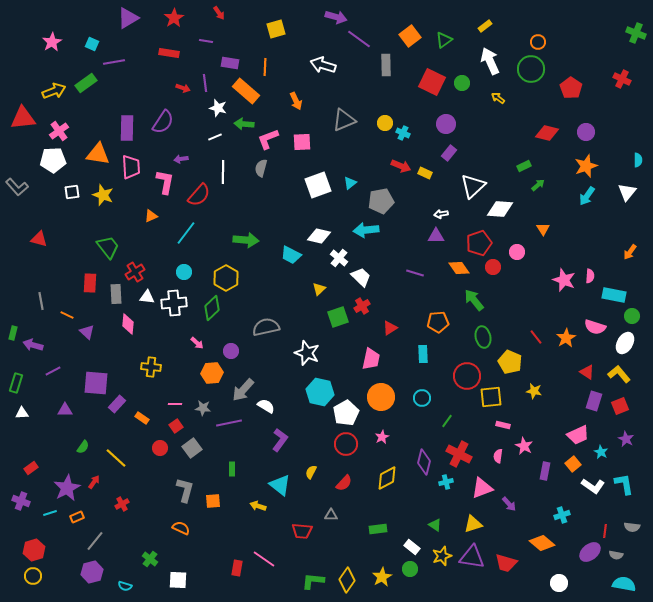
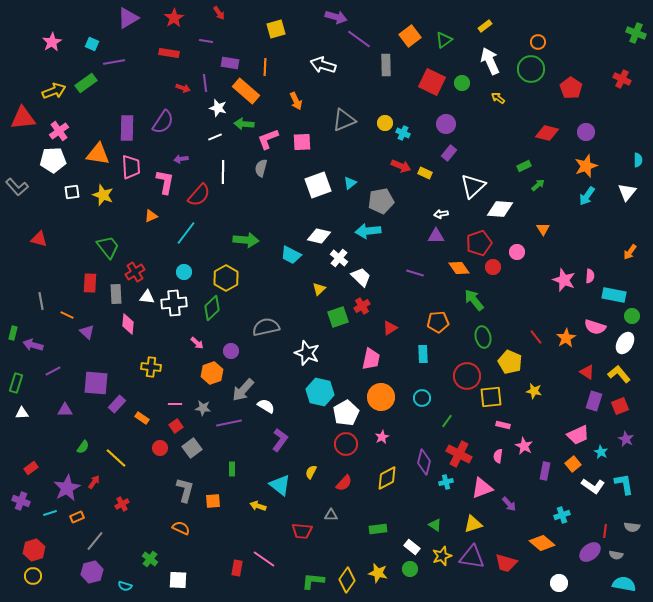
cyan arrow at (366, 230): moved 2 px right, 1 px down
orange hexagon at (212, 373): rotated 15 degrees counterclockwise
yellow star at (382, 577): moved 4 px left, 4 px up; rotated 30 degrees counterclockwise
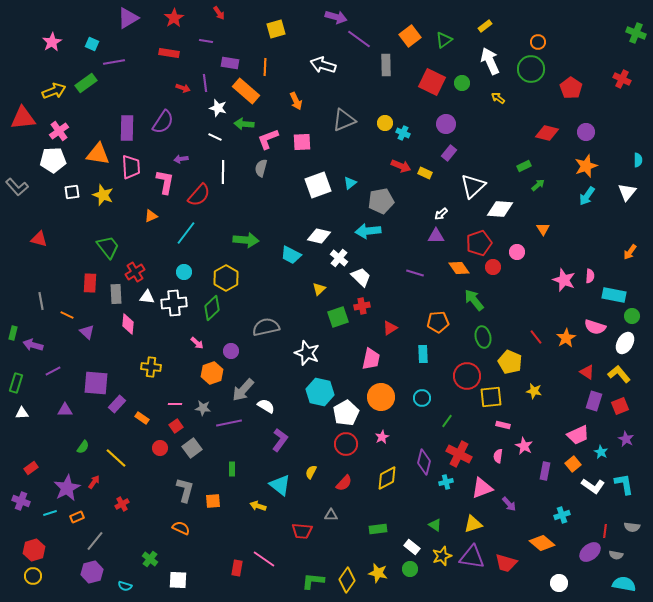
white line at (215, 137): rotated 48 degrees clockwise
white arrow at (441, 214): rotated 32 degrees counterclockwise
red cross at (362, 306): rotated 21 degrees clockwise
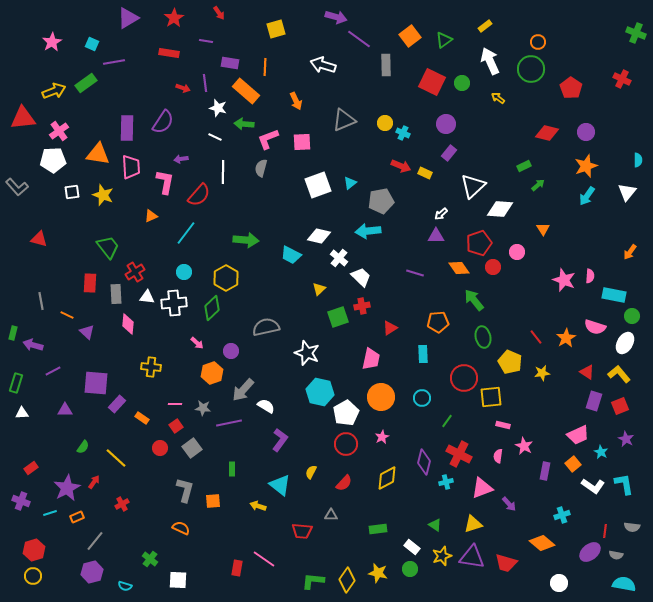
red circle at (467, 376): moved 3 px left, 2 px down
yellow star at (534, 391): moved 8 px right, 18 px up; rotated 21 degrees counterclockwise
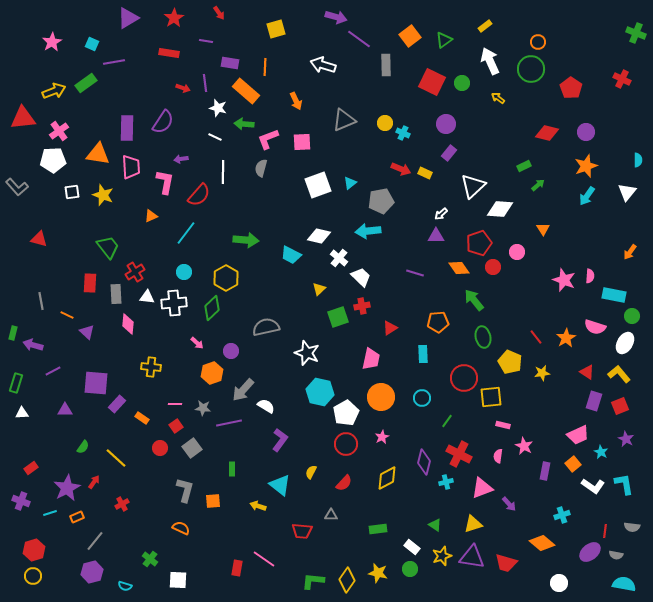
red arrow at (401, 166): moved 3 px down
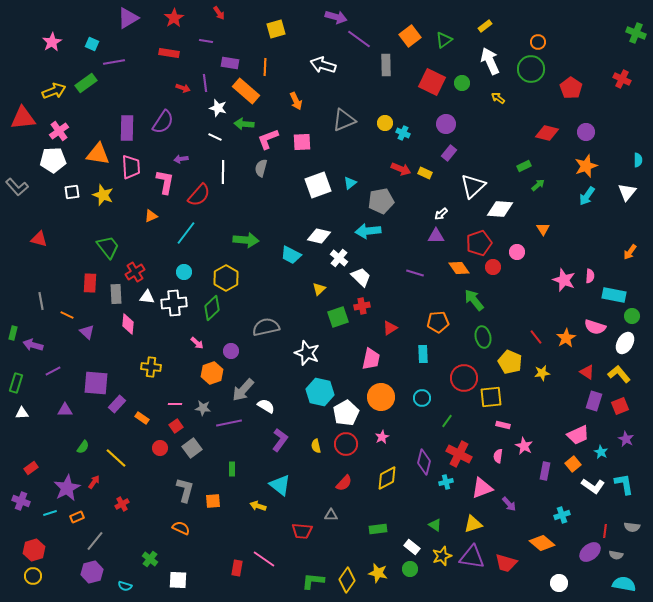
yellow semicircle at (311, 472): moved 5 px right, 26 px up; rotated 40 degrees counterclockwise
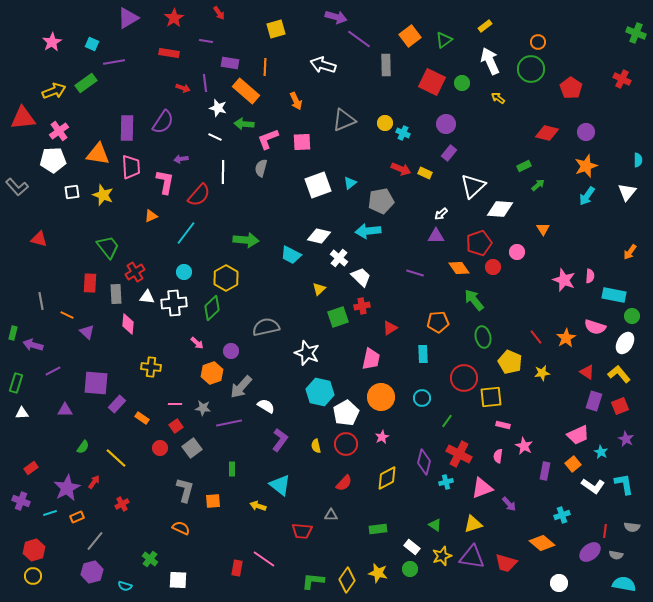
gray arrow at (243, 390): moved 2 px left, 3 px up
